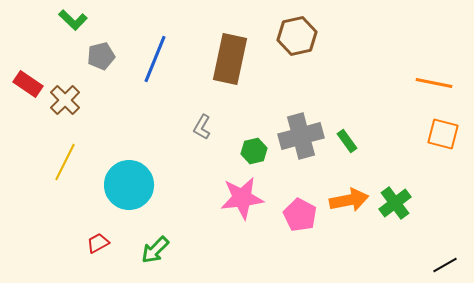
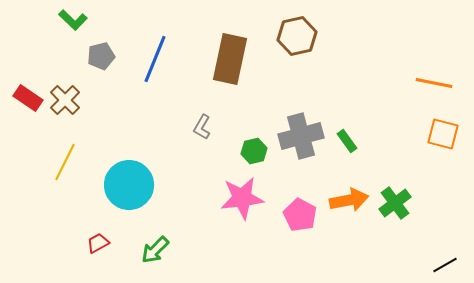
red rectangle: moved 14 px down
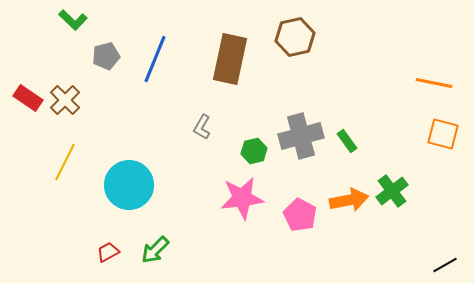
brown hexagon: moved 2 px left, 1 px down
gray pentagon: moved 5 px right
green cross: moved 3 px left, 12 px up
red trapezoid: moved 10 px right, 9 px down
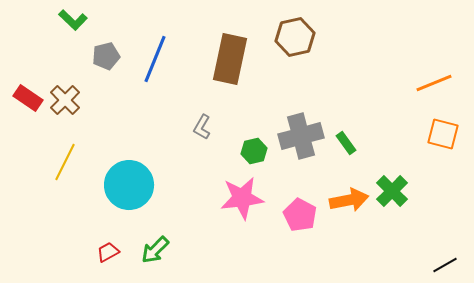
orange line: rotated 33 degrees counterclockwise
green rectangle: moved 1 px left, 2 px down
green cross: rotated 8 degrees counterclockwise
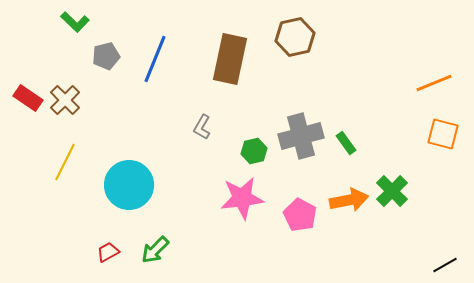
green L-shape: moved 2 px right, 2 px down
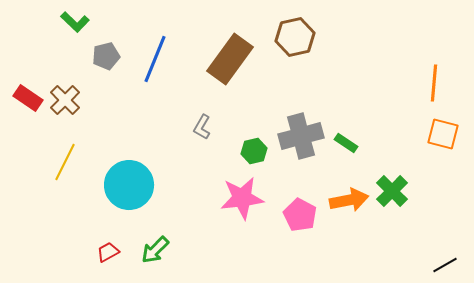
brown rectangle: rotated 24 degrees clockwise
orange line: rotated 63 degrees counterclockwise
green rectangle: rotated 20 degrees counterclockwise
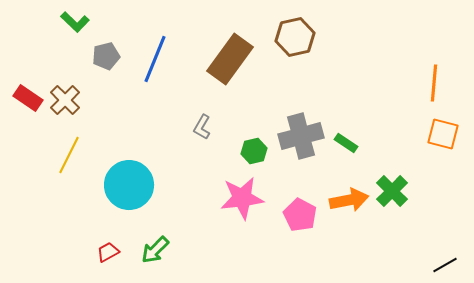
yellow line: moved 4 px right, 7 px up
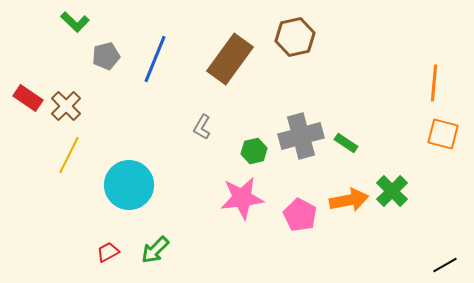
brown cross: moved 1 px right, 6 px down
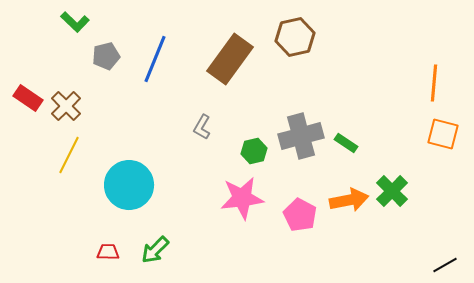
red trapezoid: rotated 30 degrees clockwise
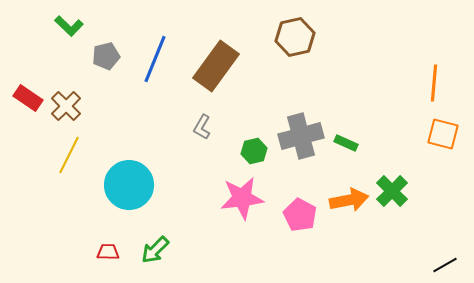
green L-shape: moved 6 px left, 4 px down
brown rectangle: moved 14 px left, 7 px down
green rectangle: rotated 10 degrees counterclockwise
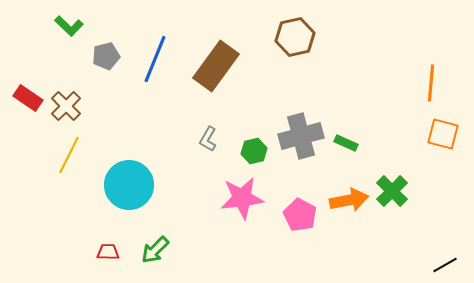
orange line: moved 3 px left
gray L-shape: moved 6 px right, 12 px down
